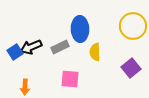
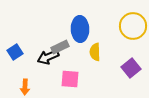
black arrow: moved 17 px right, 10 px down
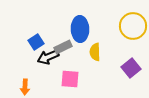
gray rectangle: moved 3 px right
blue square: moved 21 px right, 10 px up
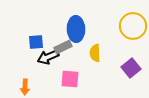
blue ellipse: moved 4 px left
blue square: rotated 28 degrees clockwise
yellow semicircle: moved 1 px down
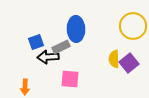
blue square: rotated 14 degrees counterclockwise
gray rectangle: moved 2 px left
yellow semicircle: moved 19 px right, 6 px down
black arrow: rotated 20 degrees clockwise
purple square: moved 2 px left, 5 px up
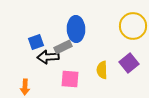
gray rectangle: moved 2 px right
yellow semicircle: moved 12 px left, 11 px down
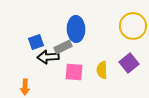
pink square: moved 4 px right, 7 px up
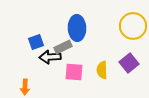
blue ellipse: moved 1 px right, 1 px up
black arrow: moved 2 px right
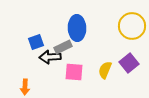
yellow circle: moved 1 px left
yellow semicircle: moved 3 px right; rotated 24 degrees clockwise
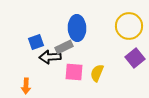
yellow circle: moved 3 px left
gray rectangle: moved 1 px right
purple square: moved 6 px right, 5 px up
yellow semicircle: moved 8 px left, 3 px down
orange arrow: moved 1 px right, 1 px up
